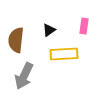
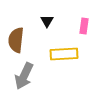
black triangle: moved 2 px left, 9 px up; rotated 24 degrees counterclockwise
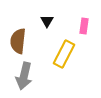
brown semicircle: moved 2 px right, 1 px down
yellow rectangle: rotated 60 degrees counterclockwise
gray arrow: rotated 12 degrees counterclockwise
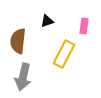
black triangle: rotated 40 degrees clockwise
gray arrow: moved 1 px left, 1 px down
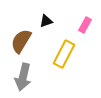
black triangle: moved 1 px left
pink rectangle: moved 1 px right, 1 px up; rotated 21 degrees clockwise
brown semicircle: moved 3 px right; rotated 25 degrees clockwise
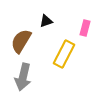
pink rectangle: moved 3 px down; rotated 14 degrees counterclockwise
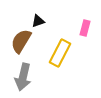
black triangle: moved 8 px left
yellow rectangle: moved 4 px left, 1 px up
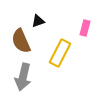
brown semicircle: rotated 55 degrees counterclockwise
